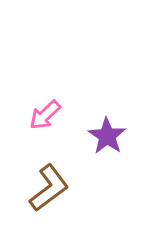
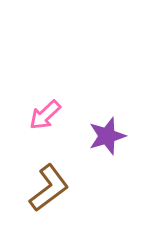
purple star: rotated 21 degrees clockwise
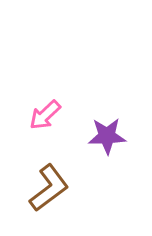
purple star: rotated 15 degrees clockwise
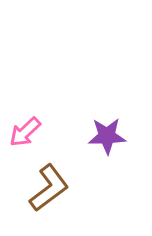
pink arrow: moved 20 px left, 17 px down
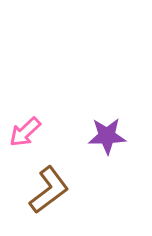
brown L-shape: moved 2 px down
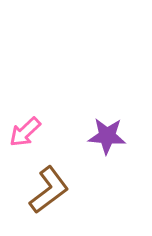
purple star: rotated 6 degrees clockwise
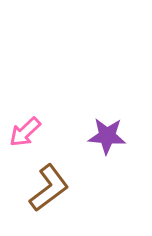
brown L-shape: moved 2 px up
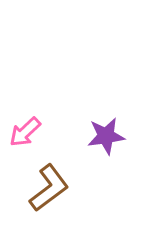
purple star: moved 1 px left; rotated 12 degrees counterclockwise
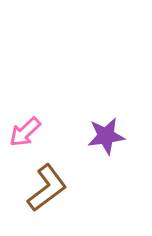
brown L-shape: moved 2 px left
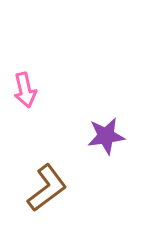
pink arrow: moved 42 px up; rotated 60 degrees counterclockwise
